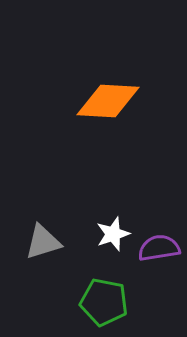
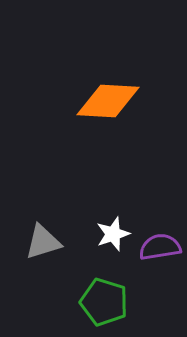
purple semicircle: moved 1 px right, 1 px up
green pentagon: rotated 6 degrees clockwise
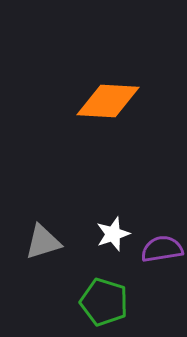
purple semicircle: moved 2 px right, 2 px down
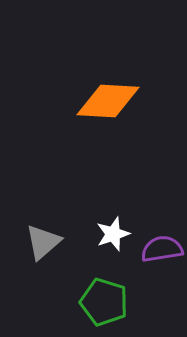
gray triangle: rotated 24 degrees counterclockwise
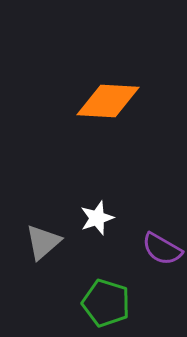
white star: moved 16 px left, 16 px up
purple semicircle: rotated 141 degrees counterclockwise
green pentagon: moved 2 px right, 1 px down
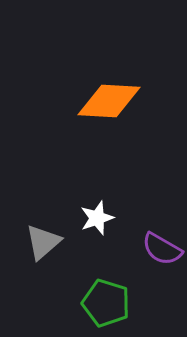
orange diamond: moved 1 px right
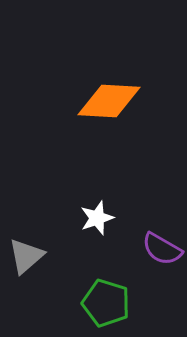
gray triangle: moved 17 px left, 14 px down
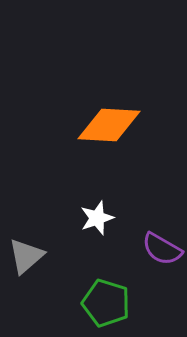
orange diamond: moved 24 px down
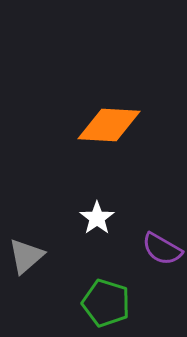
white star: rotated 16 degrees counterclockwise
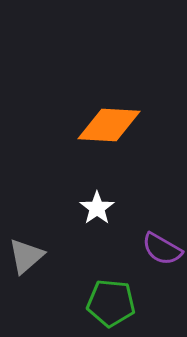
white star: moved 10 px up
green pentagon: moved 5 px right; rotated 12 degrees counterclockwise
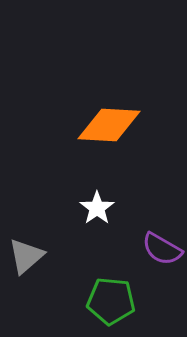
green pentagon: moved 2 px up
